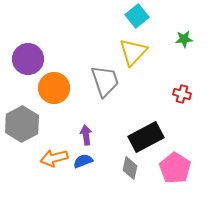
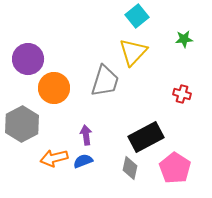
gray trapezoid: rotated 36 degrees clockwise
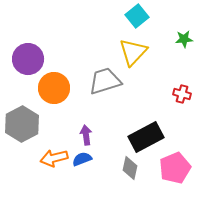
gray trapezoid: rotated 124 degrees counterclockwise
blue semicircle: moved 1 px left, 2 px up
pink pentagon: rotated 16 degrees clockwise
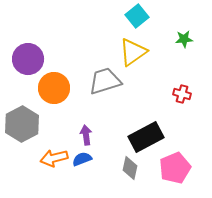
yellow triangle: rotated 12 degrees clockwise
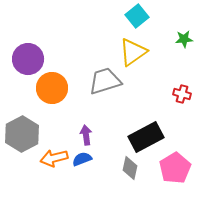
orange circle: moved 2 px left
gray hexagon: moved 10 px down
pink pentagon: rotated 8 degrees counterclockwise
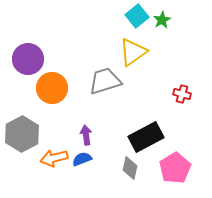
green star: moved 22 px left, 19 px up; rotated 24 degrees counterclockwise
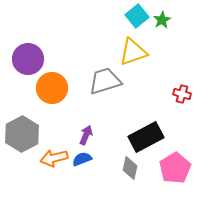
yellow triangle: rotated 16 degrees clockwise
purple arrow: rotated 30 degrees clockwise
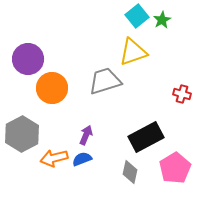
gray diamond: moved 4 px down
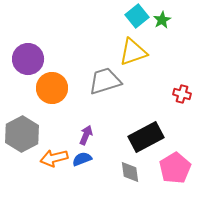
gray diamond: rotated 20 degrees counterclockwise
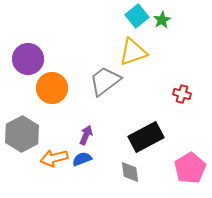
gray trapezoid: rotated 20 degrees counterclockwise
pink pentagon: moved 15 px right
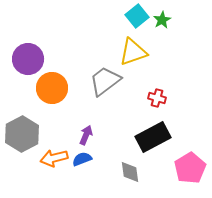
red cross: moved 25 px left, 4 px down
black rectangle: moved 7 px right
